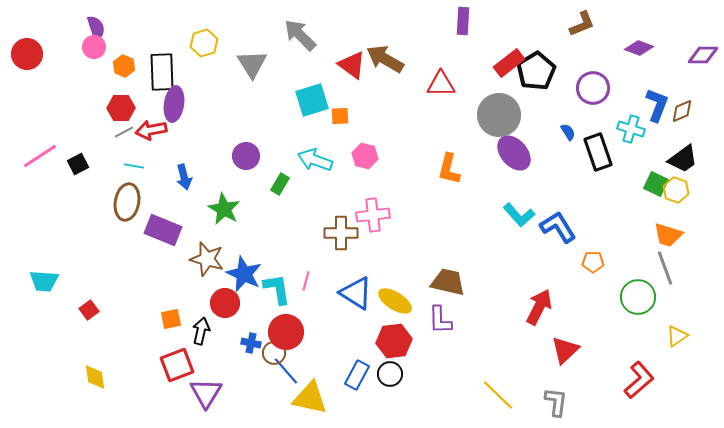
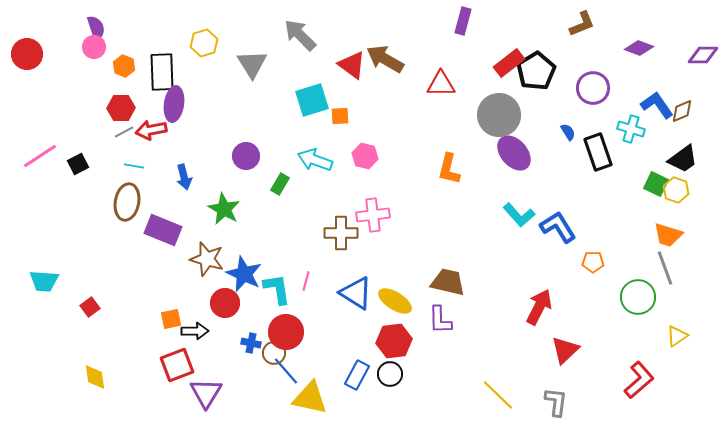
purple rectangle at (463, 21): rotated 12 degrees clockwise
blue L-shape at (657, 105): rotated 56 degrees counterclockwise
red square at (89, 310): moved 1 px right, 3 px up
black arrow at (201, 331): moved 6 px left; rotated 76 degrees clockwise
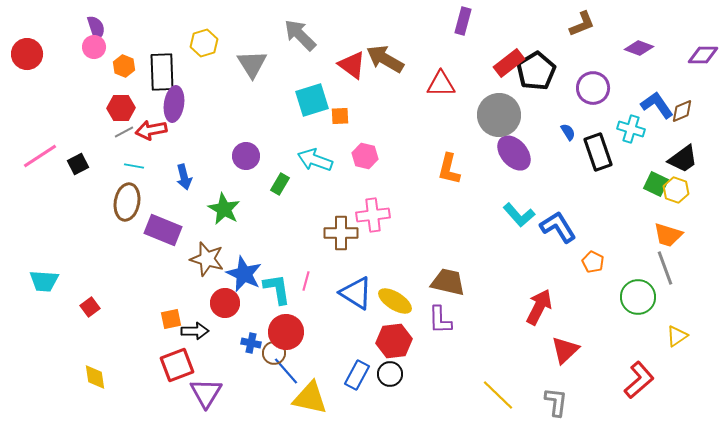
orange pentagon at (593, 262): rotated 25 degrees clockwise
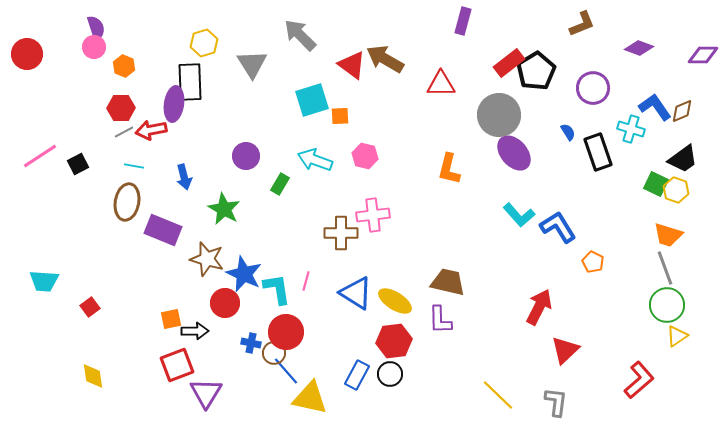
black rectangle at (162, 72): moved 28 px right, 10 px down
blue L-shape at (657, 105): moved 2 px left, 2 px down
green circle at (638, 297): moved 29 px right, 8 px down
yellow diamond at (95, 377): moved 2 px left, 1 px up
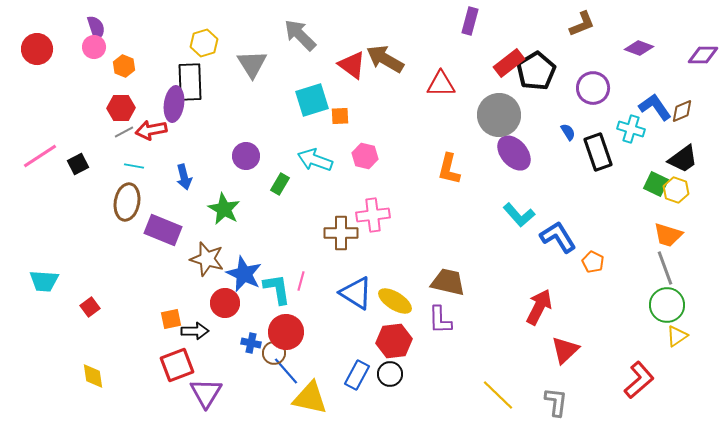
purple rectangle at (463, 21): moved 7 px right
red circle at (27, 54): moved 10 px right, 5 px up
blue L-shape at (558, 227): moved 10 px down
pink line at (306, 281): moved 5 px left
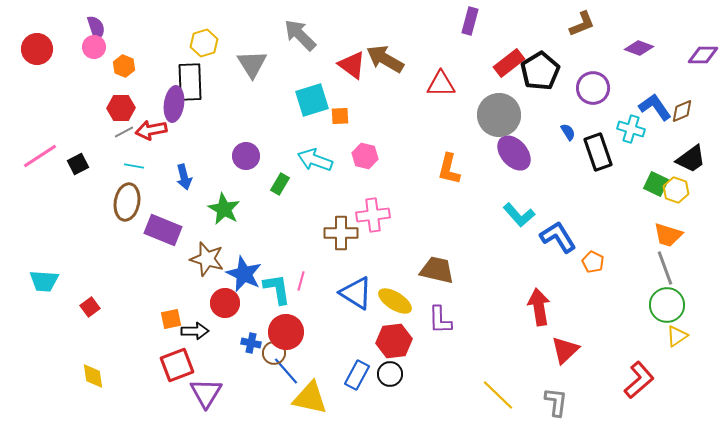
black pentagon at (536, 71): moved 4 px right
black trapezoid at (683, 159): moved 8 px right
brown trapezoid at (448, 282): moved 11 px left, 12 px up
red arrow at (539, 307): rotated 36 degrees counterclockwise
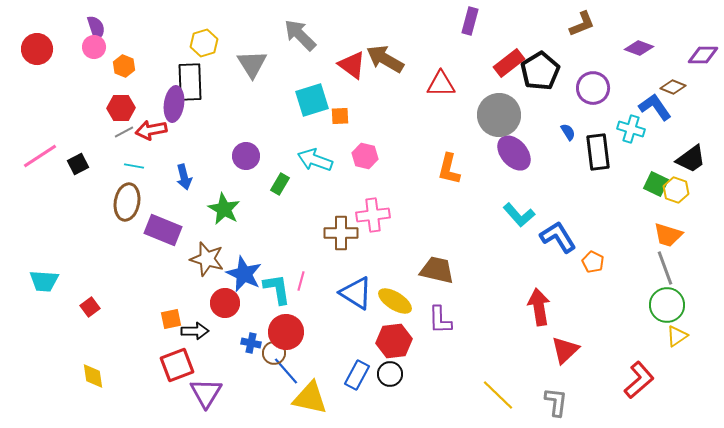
brown diamond at (682, 111): moved 9 px left, 24 px up; rotated 45 degrees clockwise
black rectangle at (598, 152): rotated 12 degrees clockwise
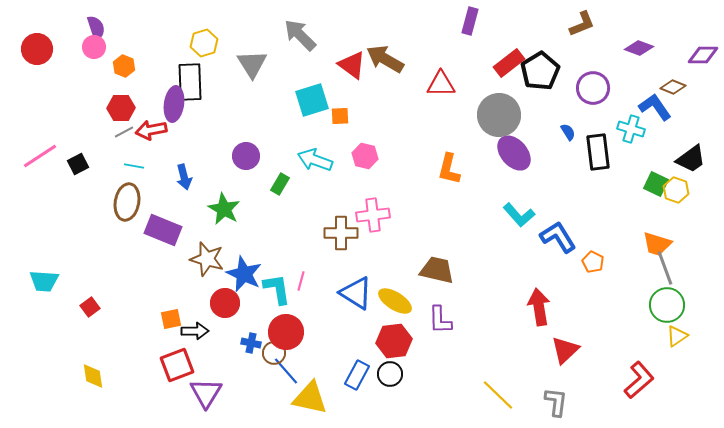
orange trapezoid at (668, 235): moved 11 px left, 9 px down
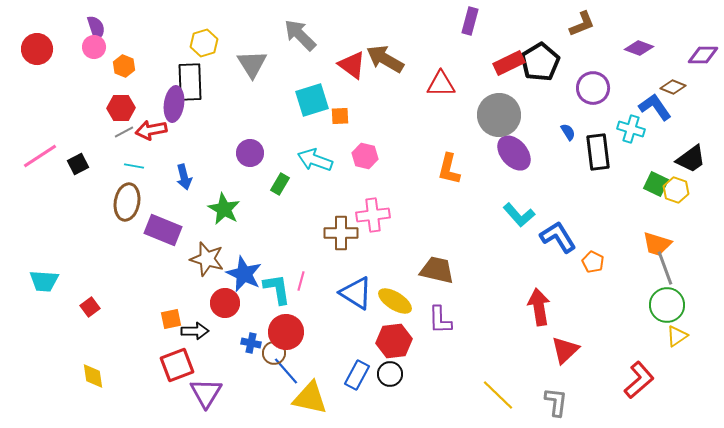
red rectangle at (509, 63): rotated 12 degrees clockwise
black pentagon at (540, 71): moved 9 px up
purple circle at (246, 156): moved 4 px right, 3 px up
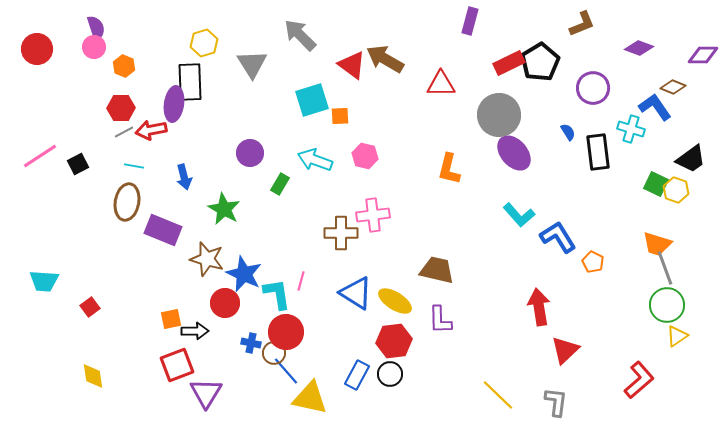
cyan L-shape at (277, 289): moved 5 px down
